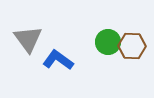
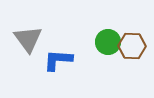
blue L-shape: rotated 32 degrees counterclockwise
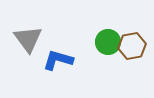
brown hexagon: rotated 12 degrees counterclockwise
blue L-shape: rotated 12 degrees clockwise
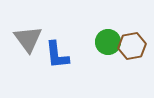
blue L-shape: moved 1 px left, 5 px up; rotated 112 degrees counterclockwise
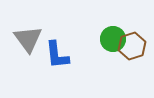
green circle: moved 5 px right, 3 px up
brown hexagon: rotated 8 degrees counterclockwise
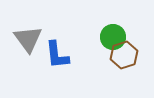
green circle: moved 2 px up
brown hexagon: moved 8 px left, 9 px down
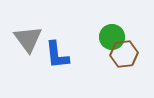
green circle: moved 1 px left
brown hexagon: moved 1 px up; rotated 12 degrees clockwise
